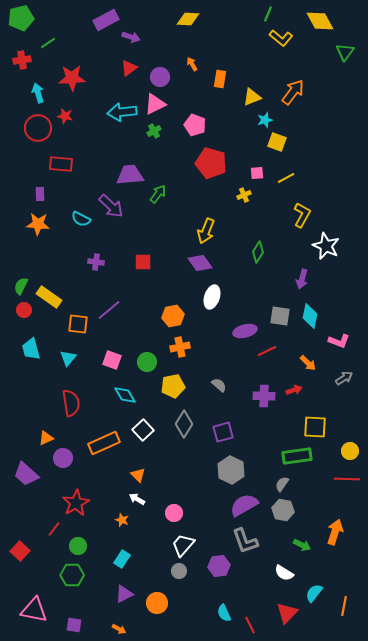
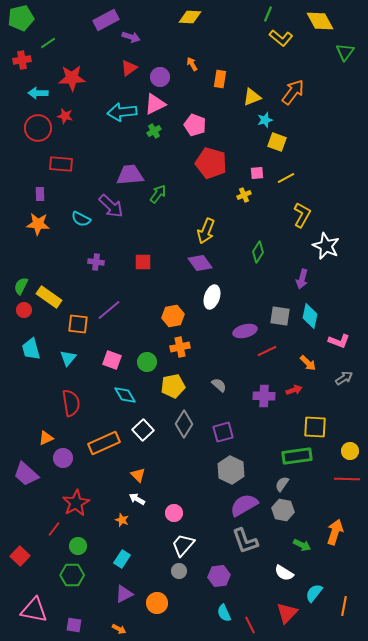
yellow diamond at (188, 19): moved 2 px right, 2 px up
cyan arrow at (38, 93): rotated 72 degrees counterclockwise
red square at (20, 551): moved 5 px down
purple hexagon at (219, 566): moved 10 px down
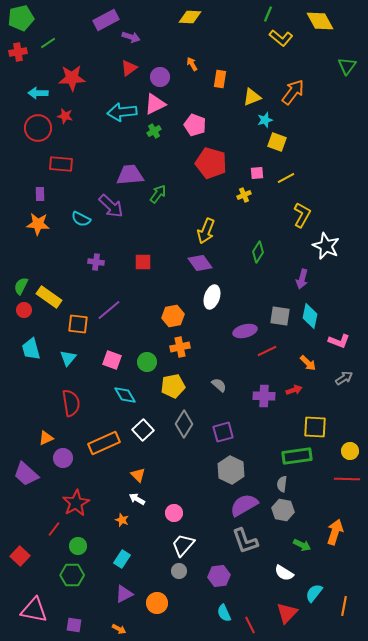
green triangle at (345, 52): moved 2 px right, 14 px down
red cross at (22, 60): moved 4 px left, 8 px up
gray semicircle at (282, 484): rotated 28 degrees counterclockwise
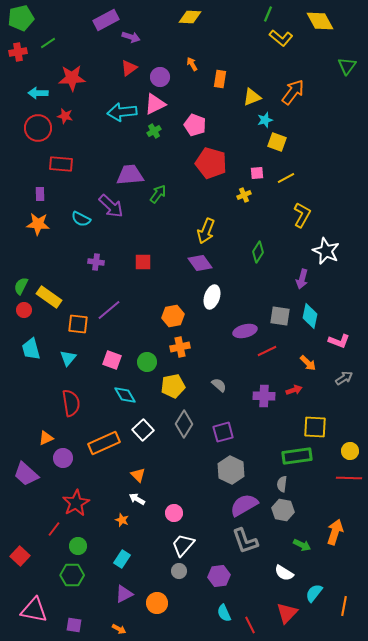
white star at (326, 246): moved 5 px down
red line at (347, 479): moved 2 px right, 1 px up
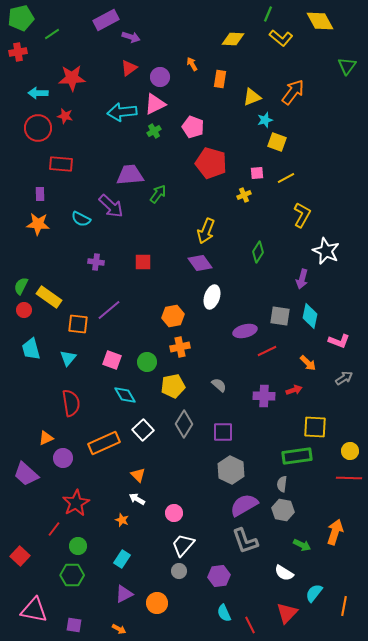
yellow diamond at (190, 17): moved 43 px right, 22 px down
green line at (48, 43): moved 4 px right, 9 px up
pink pentagon at (195, 125): moved 2 px left, 2 px down
purple square at (223, 432): rotated 15 degrees clockwise
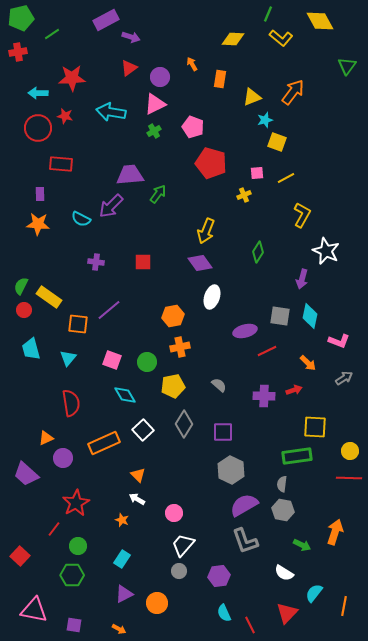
cyan arrow at (122, 112): moved 11 px left; rotated 16 degrees clockwise
purple arrow at (111, 206): rotated 92 degrees clockwise
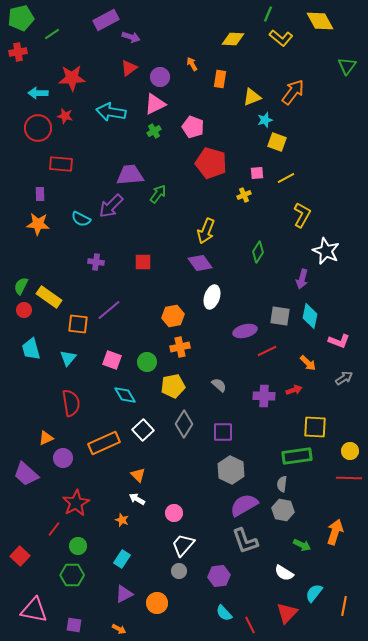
cyan semicircle at (224, 613): rotated 18 degrees counterclockwise
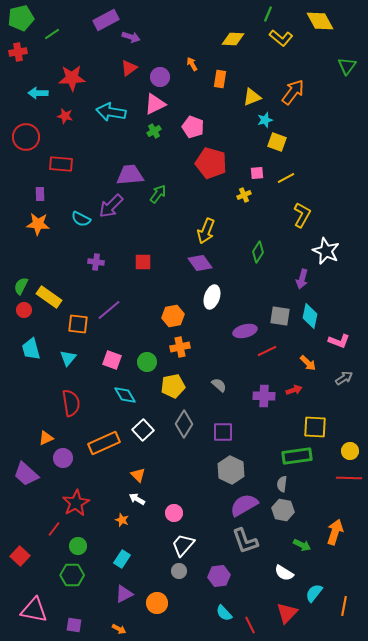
red circle at (38, 128): moved 12 px left, 9 px down
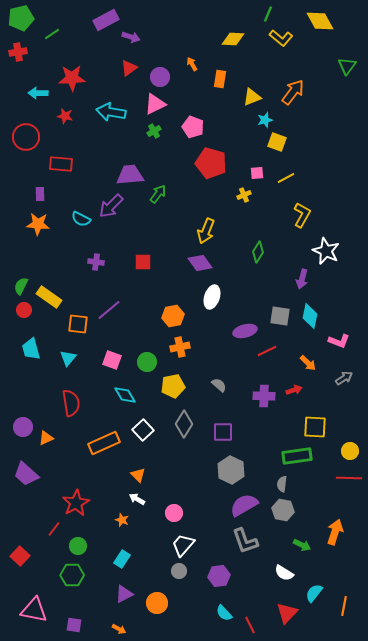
purple circle at (63, 458): moved 40 px left, 31 px up
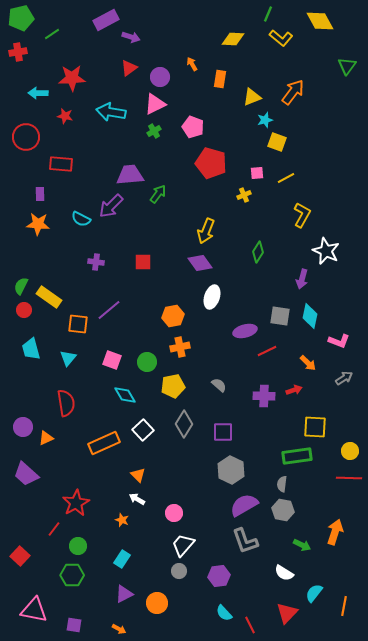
red semicircle at (71, 403): moved 5 px left
